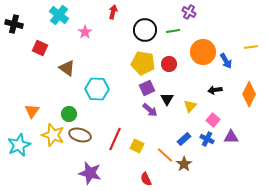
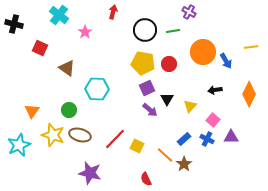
green circle: moved 4 px up
red line: rotated 20 degrees clockwise
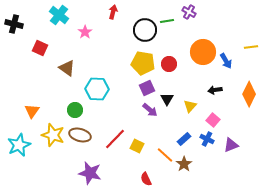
green line: moved 6 px left, 10 px up
green circle: moved 6 px right
purple triangle: moved 8 px down; rotated 21 degrees counterclockwise
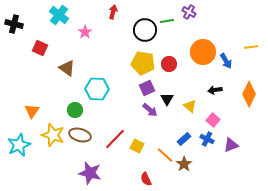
yellow triangle: rotated 32 degrees counterclockwise
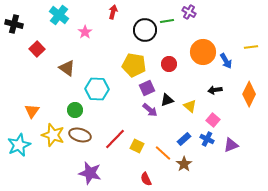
red square: moved 3 px left, 1 px down; rotated 21 degrees clockwise
yellow pentagon: moved 9 px left, 2 px down
black triangle: moved 1 px down; rotated 40 degrees clockwise
orange line: moved 2 px left, 2 px up
